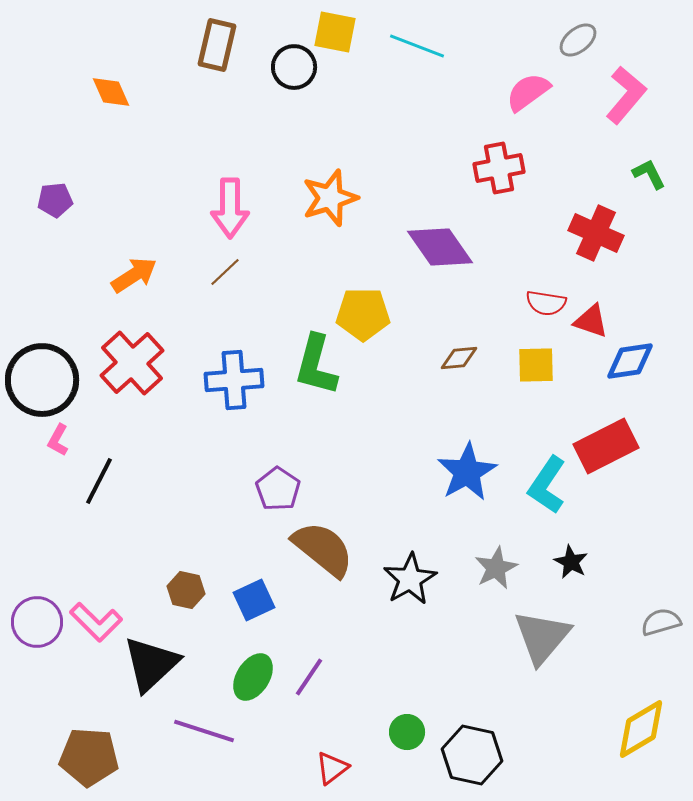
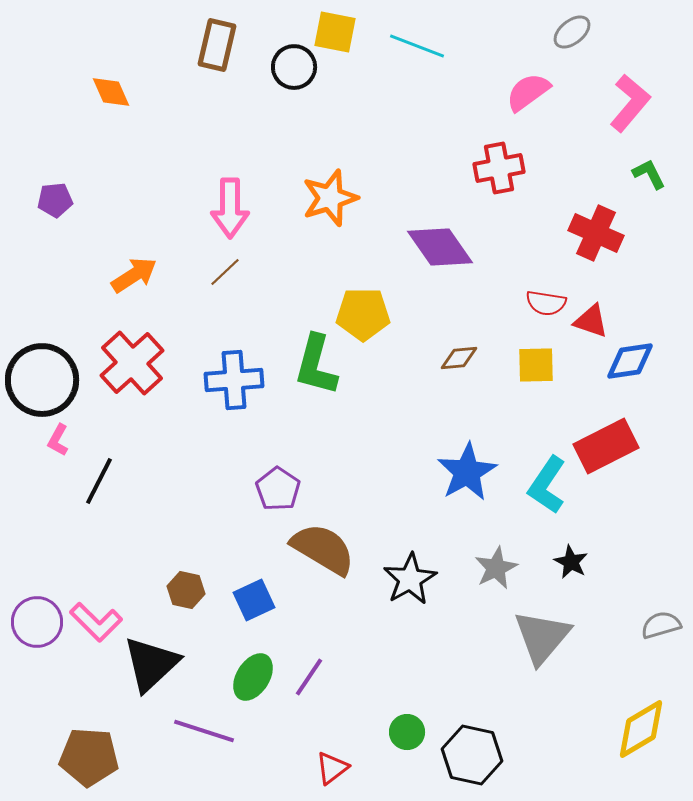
gray ellipse at (578, 40): moved 6 px left, 8 px up
pink L-shape at (626, 95): moved 4 px right, 8 px down
brown semicircle at (323, 549): rotated 8 degrees counterclockwise
gray semicircle at (661, 622): moved 3 px down
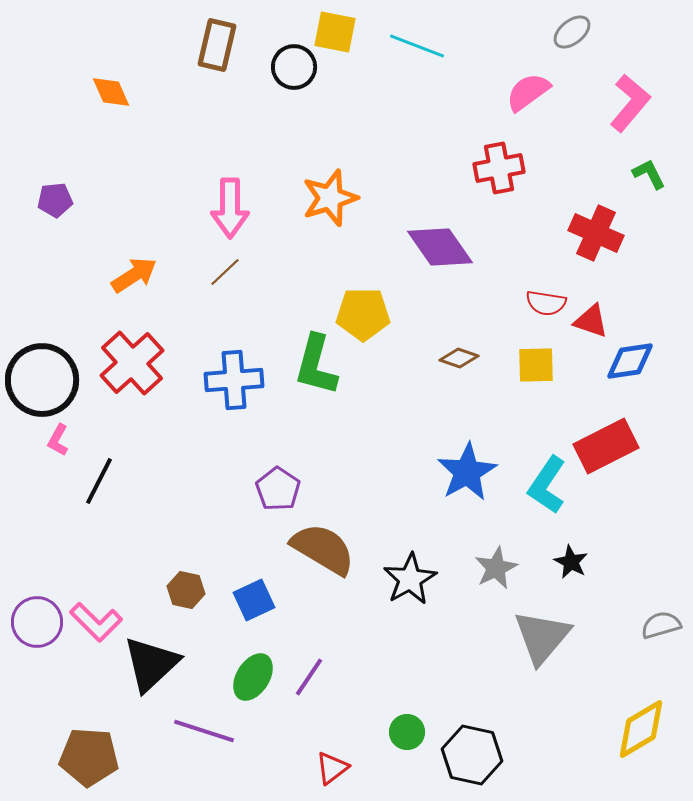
brown diamond at (459, 358): rotated 24 degrees clockwise
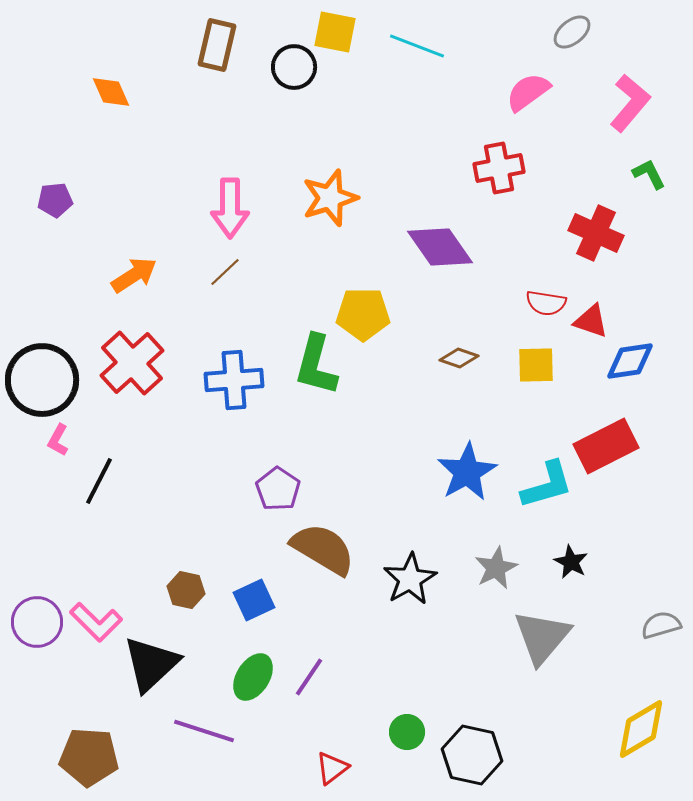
cyan L-shape at (547, 485): rotated 140 degrees counterclockwise
